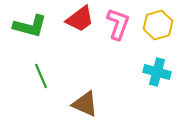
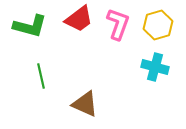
red trapezoid: moved 1 px left
cyan cross: moved 2 px left, 5 px up
green line: rotated 10 degrees clockwise
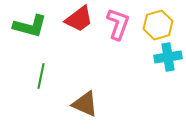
cyan cross: moved 13 px right, 10 px up; rotated 24 degrees counterclockwise
green line: rotated 25 degrees clockwise
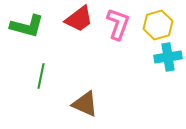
green L-shape: moved 3 px left
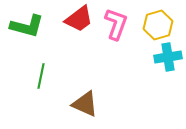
pink L-shape: moved 2 px left
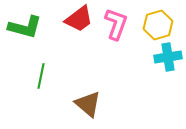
green L-shape: moved 2 px left, 1 px down
brown triangle: moved 3 px right; rotated 16 degrees clockwise
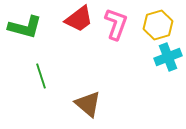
cyan cross: rotated 12 degrees counterclockwise
green line: rotated 30 degrees counterclockwise
